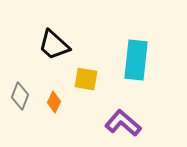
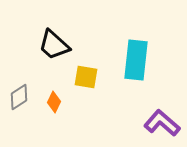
yellow square: moved 2 px up
gray diamond: moved 1 px left, 1 px down; rotated 36 degrees clockwise
purple L-shape: moved 39 px right
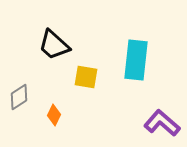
orange diamond: moved 13 px down
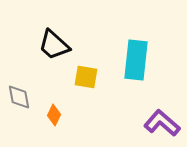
gray diamond: rotated 68 degrees counterclockwise
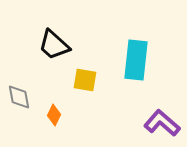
yellow square: moved 1 px left, 3 px down
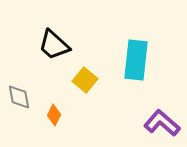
yellow square: rotated 30 degrees clockwise
